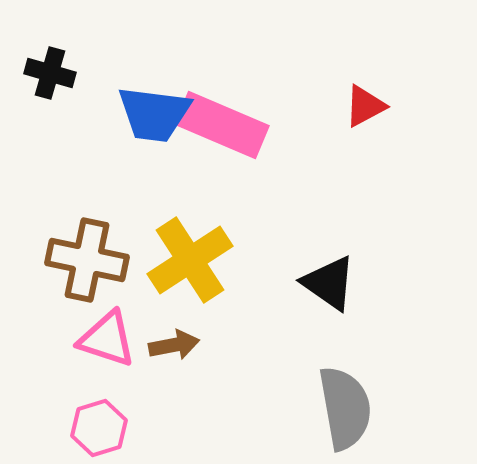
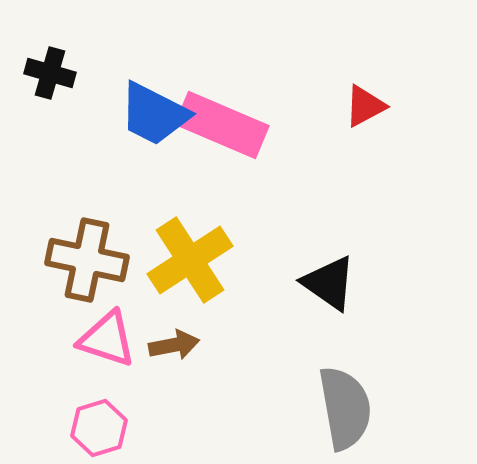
blue trapezoid: rotated 20 degrees clockwise
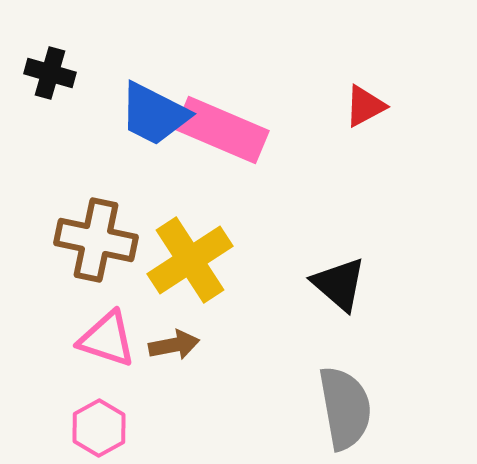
pink rectangle: moved 5 px down
brown cross: moved 9 px right, 20 px up
black triangle: moved 10 px right, 1 px down; rotated 6 degrees clockwise
pink hexagon: rotated 12 degrees counterclockwise
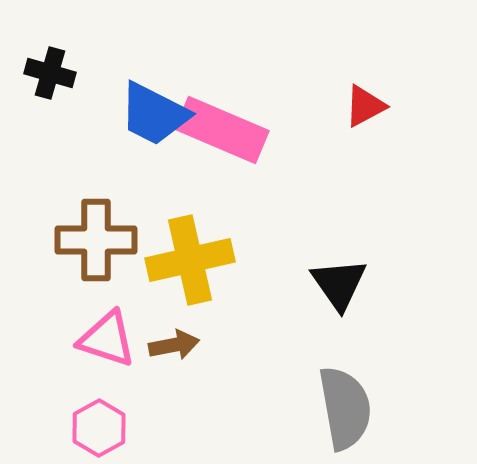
brown cross: rotated 12 degrees counterclockwise
yellow cross: rotated 20 degrees clockwise
black triangle: rotated 14 degrees clockwise
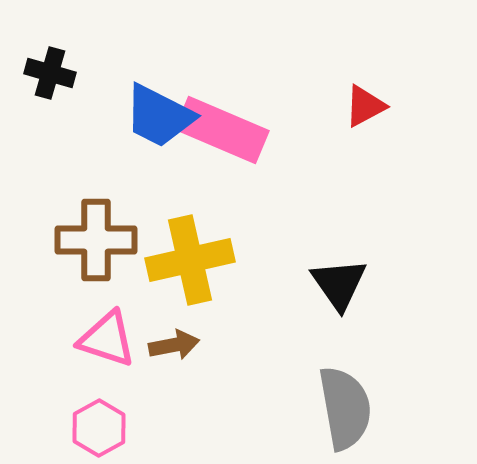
blue trapezoid: moved 5 px right, 2 px down
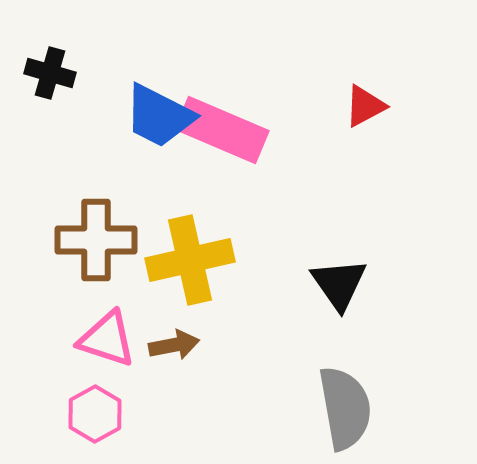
pink hexagon: moved 4 px left, 14 px up
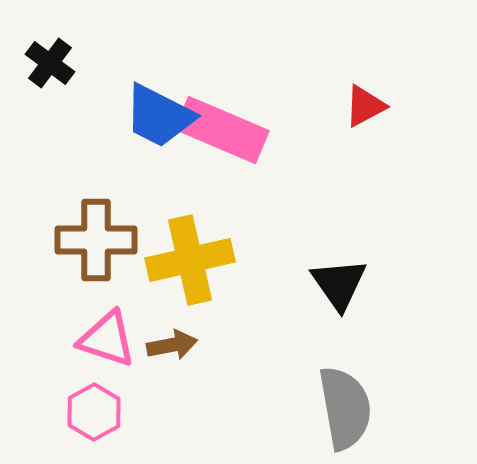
black cross: moved 10 px up; rotated 21 degrees clockwise
brown arrow: moved 2 px left
pink hexagon: moved 1 px left, 2 px up
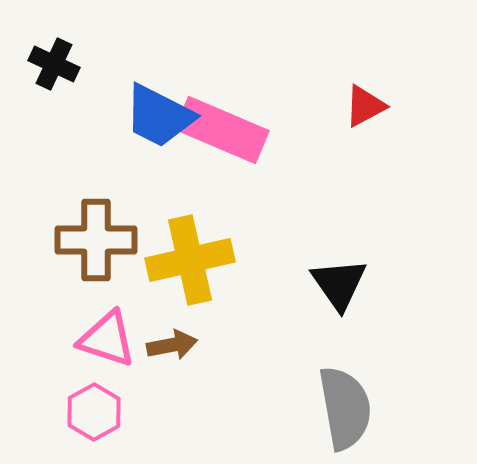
black cross: moved 4 px right, 1 px down; rotated 12 degrees counterclockwise
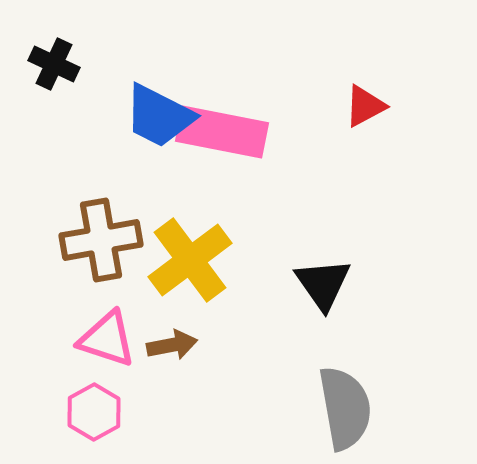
pink rectangle: moved 2 px down; rotated 12 degrees counterclockwise
brown cross: moved 5 px right; rotated 10 degrees counterclockwise
yellow cross: rotated 24 degrees counterclockwise
black triangle: moved 16 px left
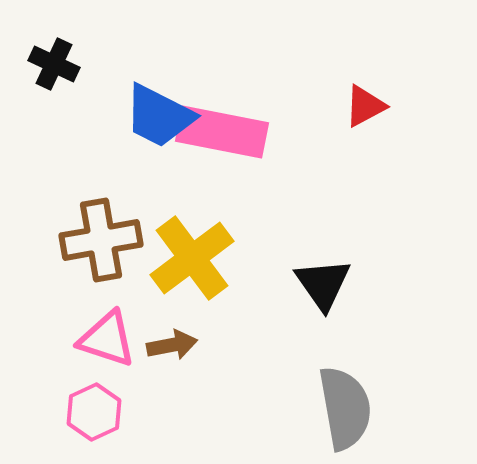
yellow cross: moved 2 px right, 2 px up
pink hexagon: rotated 4 degrees clockwise
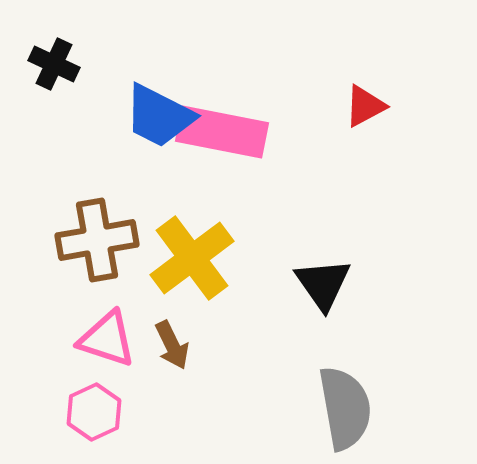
brown cross: moved 4 px left
brown arrow: rotated 75 degrees clockwise
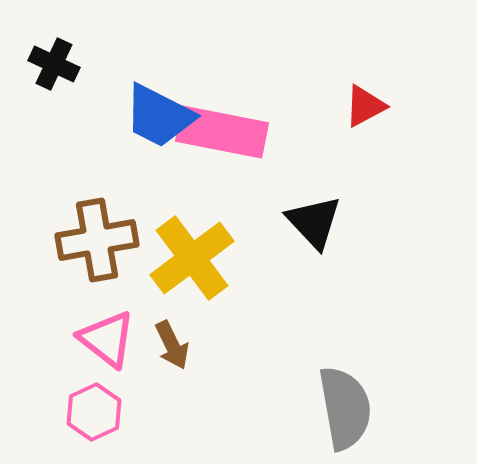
black triangle: moved 9 px left, 62 px up; rotated 8 degrees counterclockwise
pink triangle: rotated 20 degrees clockwise
